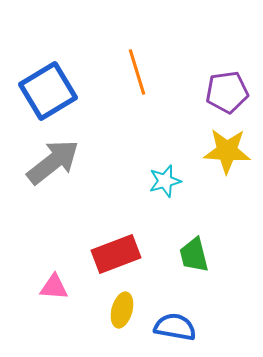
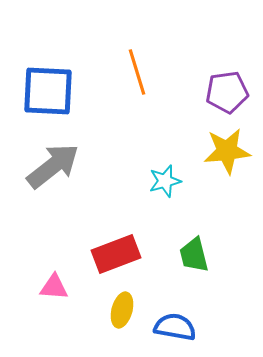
blue square: rotated 34 degrees clockwise
yellow star: rotated 9 degrees counterclockwise
gray arrow: moved 4 px down
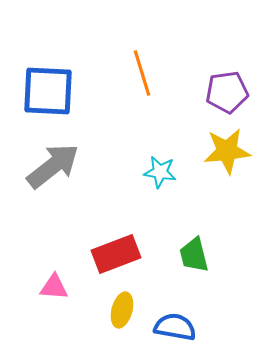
orange line: moved 5 px right, 1 px down
cyan star: moved 5 px left, 9 px up; rotated 24 degrees clockwise
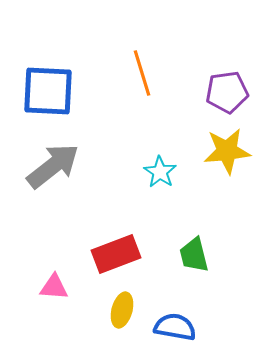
cyan star: rotated 24 degrees clockwise
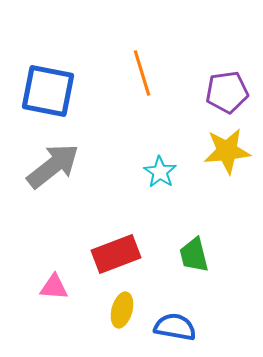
blue square: rotated 8 degrees clockwise
